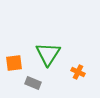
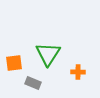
orange cross: rotated 24 degrees counterclockwise
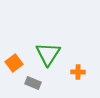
orange square: rotated 30 degrees counterclockwise
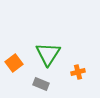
orange cross: rotated 16 degrees counterclockwise
gray rectangle: moved 8 px right, 1 px down
